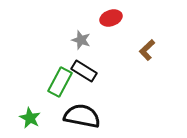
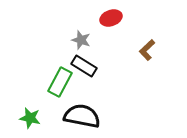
black rectangle: moved 5 px up
green star: rotated 15 degrees counterclockwise
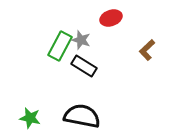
green rectangle: moved 36 px up
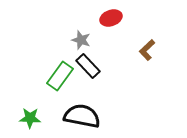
green rectangle: moved 30 px down; rotated 8 degrees clockwise
black rectangle: moved 4 px right; rotated 15 degrees clockwise
green star: rotated 10 degrees counterclockwise
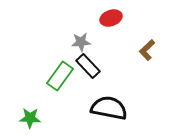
gray star: moved 2 px down; rotated 24 degrees counterclockwise
black semicircle: moved 27 px right, 8 px up
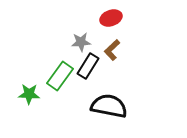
brown L-shape: moved 35 px left
black rectangle: rotated 75 degrees clockwise
black semicircle: moved 2 px up
green star: moved 1 px left, 24 px up
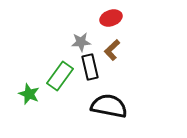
black rectangle: moved 2 px right, 1 px down; rotated 45 degrees counterclockwise
green star: rotated 20 degrees clockwise
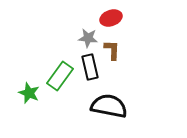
gray star: moved 7 px right, 4 px up; rotated 12 degrees clockwise
brown L-shape: rotated 135 degrees clockwise
green star: moved 1 px up
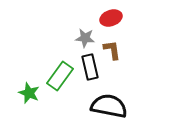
gray star: moved 3 px left
brown L-shape: rotated 10 degrees counterclockwise
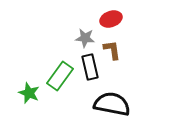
red ellipse: moved 1 px down
black semicircle: moved 3 px right, 2 px up
